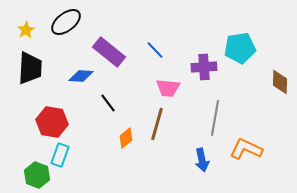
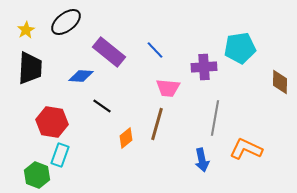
black line: moved 6 px left, 3 px down; rotated 18 degrees counterclockwise
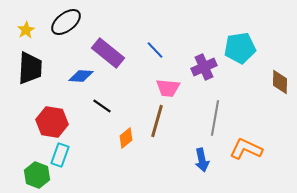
purple rectangle: moved 1 px left, 1 px down
purple cross: rotated 20 degrees counterclockwise
brown line: moved 3 px up
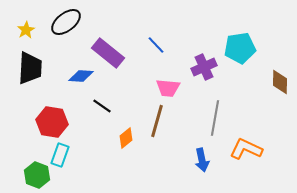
blue line: moved 1 px right, 5 px up
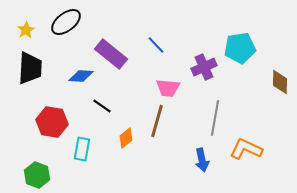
purple rectangle: moved 3 px right, 1 px down
cyan rectangle: moved 22 px right, 6 px up; rotated 10 degrees counterclockwise
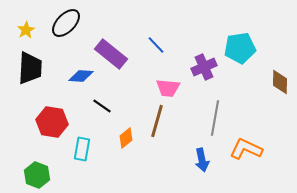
black ellipse: moved 1 px down; rotated 8 degrees counterclockwise
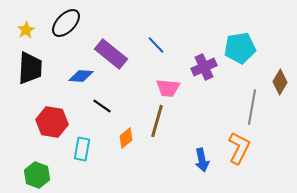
brown diamond: rotated 30 degrees clockwise
gray line: moved 37 px right, 11 px up
orange L-shape: moved 7 px left, 1 px up; rotated 92 degrees clockwise
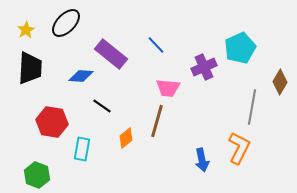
cyan pentagon: rotated 16 degrees counterclockwise
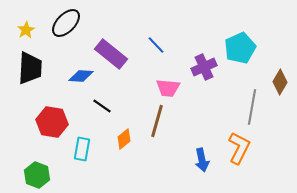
orange diamond: moved 2 px left, 1 px down
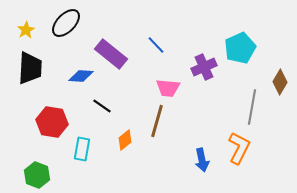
orange diamond: moved 1 px right, 1 px down
